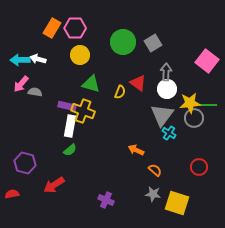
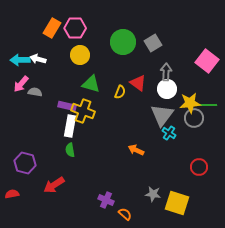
green semicircle: rotated 120 degrees clockwise
orange semicircle: moved 30 px left, 44 px down
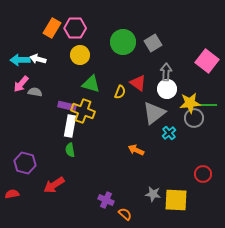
gray triangle: moved 8 px left, 2 px up; rotated 15 degrees clockwise
cyan cross: rotated 16 degrees clockwise
red circle: moved 4 px right, 7 px down
yellow square: moved 1 px left, 3 px up; rotated 15 degrees counterclockwise
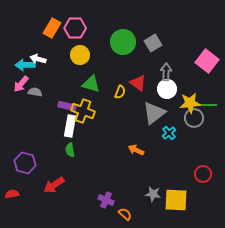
cyan arrow: moved 5 px right, 5 px down
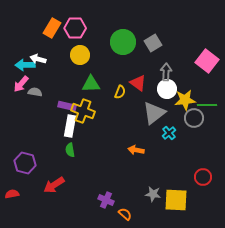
green triangle: rotated 18 degrees counterclockwise
yellow star: moved 5 px left, 3 px up
orange arrow: rotated 14 degrees counterclockwise
red circle: moved 3 px down
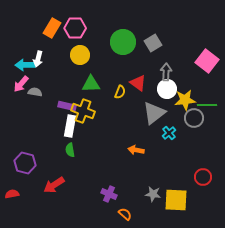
white arrow: rotated 91 degrees counterclockwise
purple cross: moved 3 px right, 6 px up
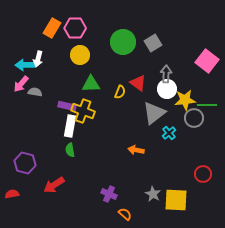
gray arrow: moved 2 px down
red circle: moved 3 px up
gray star: rotated 21 degrees clockwise
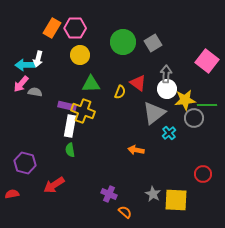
orange semicircle: moved 2 px up
